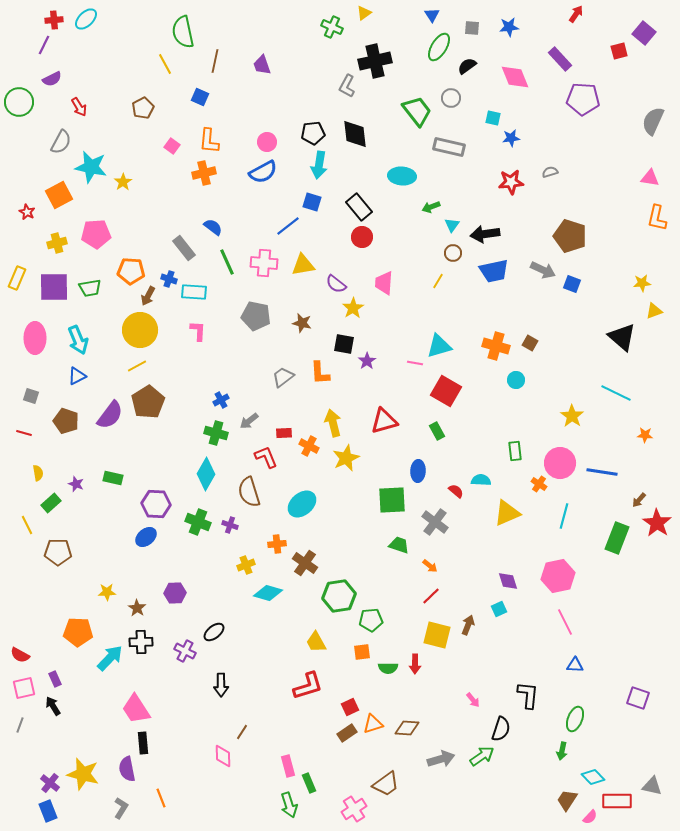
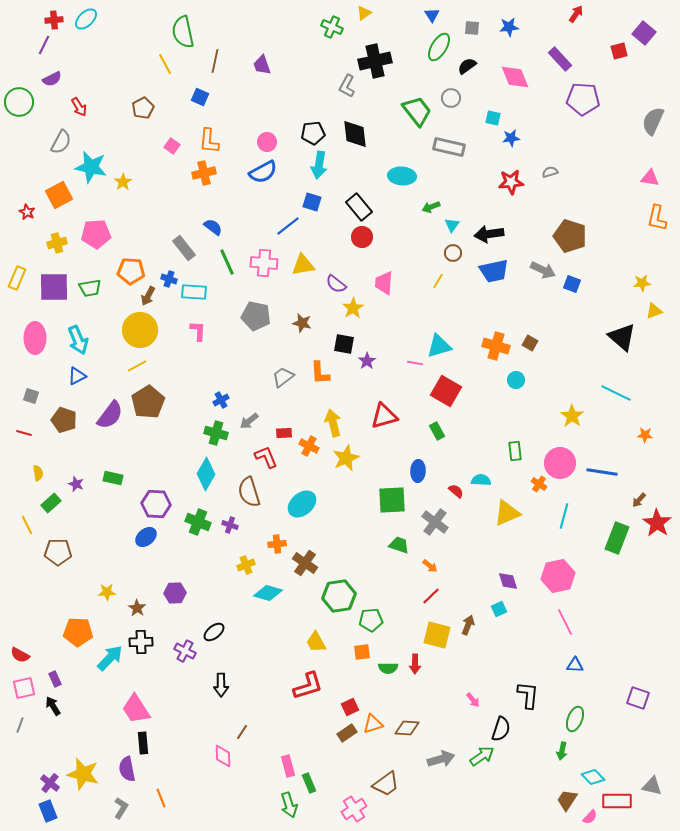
black arrow at (485, 234): moved 4 px right
brown pentagon at (66, 421): moved 2 px left, 1 px up
red triangle at (384, 421): moved 5 px up
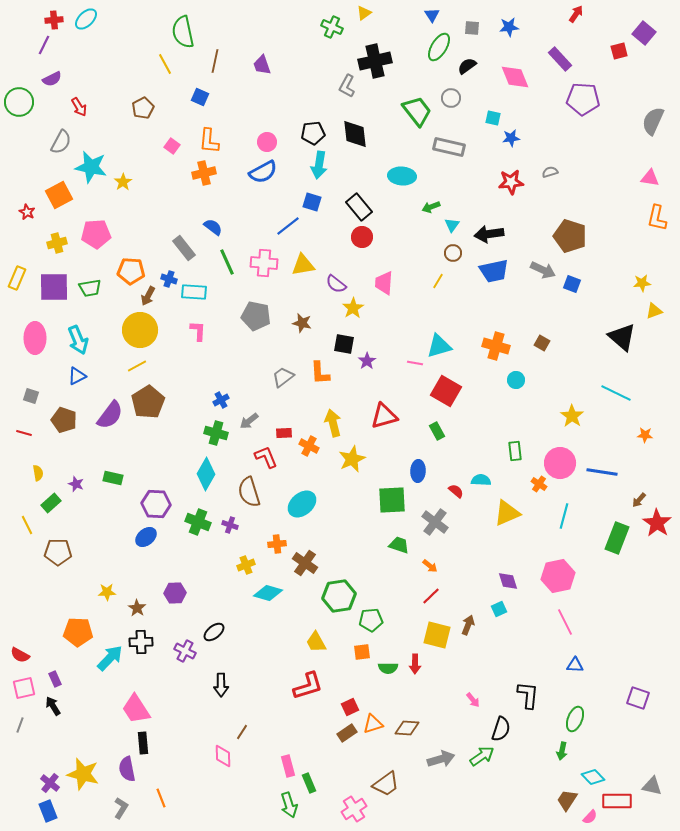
brown square at (530, 343): moved 12 px right
yellow star at (346, 458): moved 6 px right, 1 px down
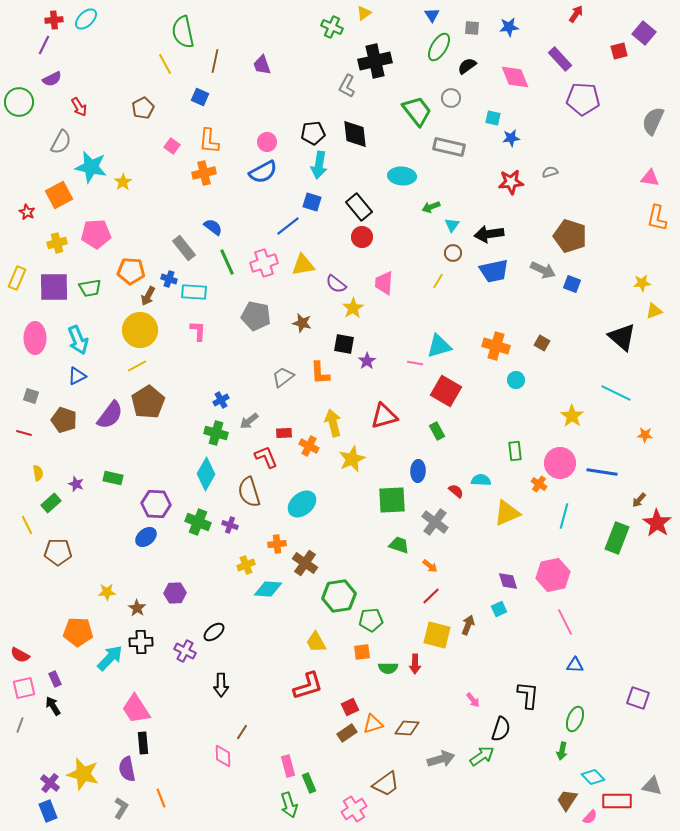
pink cross at (264, 263): rotated 24 degrees counterclockwise
pink hexagon at (558, 576): moved 5 px left, 1 px up
cyan diamond at (268, 593): moved 4 px up; rotated 12 degrees counterclockwise
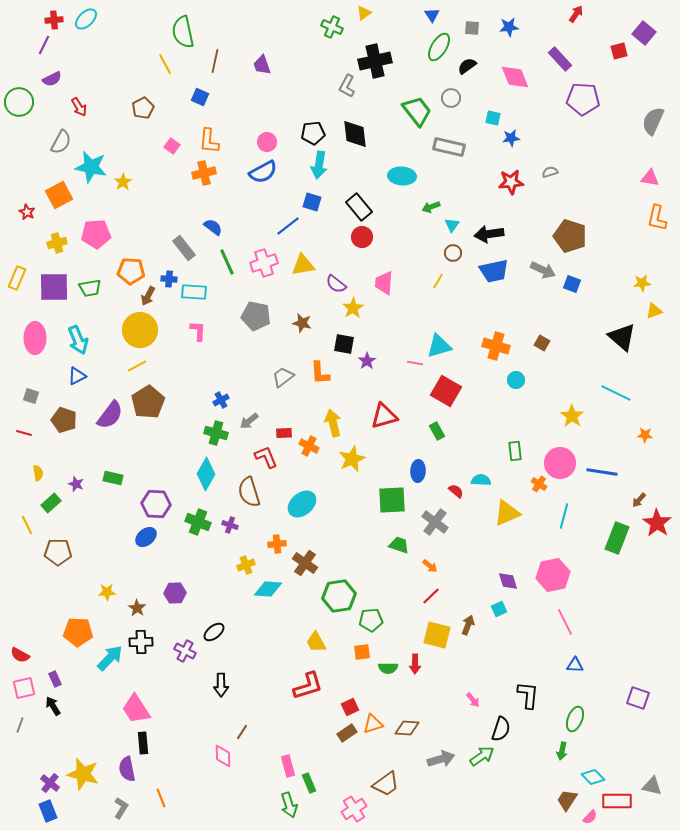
blue cross at (169, 279): rotated 14 degrees counterclockwise
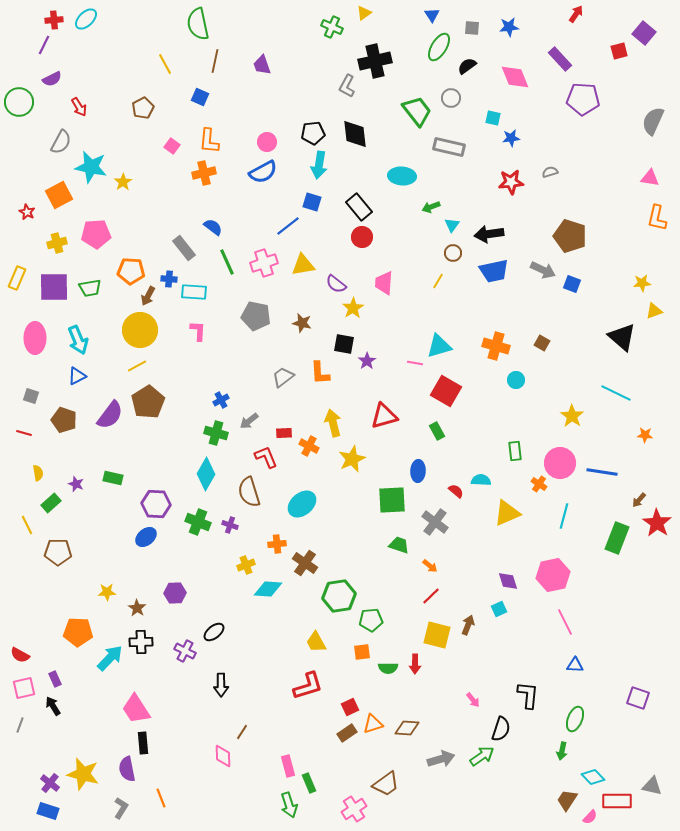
green semicircle at (183, 32): moved 15 px right, 8 px up
blue rectangle at (48, 811): rotated 50 degrees counterclockwise
